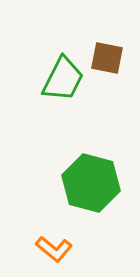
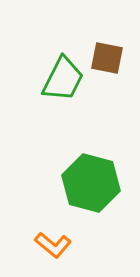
orange L-shape: moved 1 px left, 4 px up
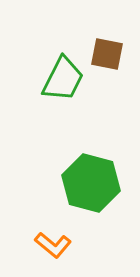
brown square: moved 4 px up
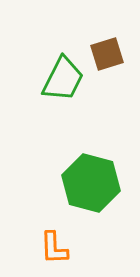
brown square: rotated 28 degrees counterclockwise
orange L-shape: moved 1 px right, 3 px down; rotated 48 degrees clockwise
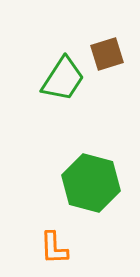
green trapezoid: rotated 6 degrees clockwise
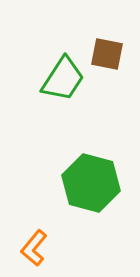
brown square: rotated 28 degrees clockwise
orange L-shape: moved 20 px left; rotated 42 degrees clockwise
